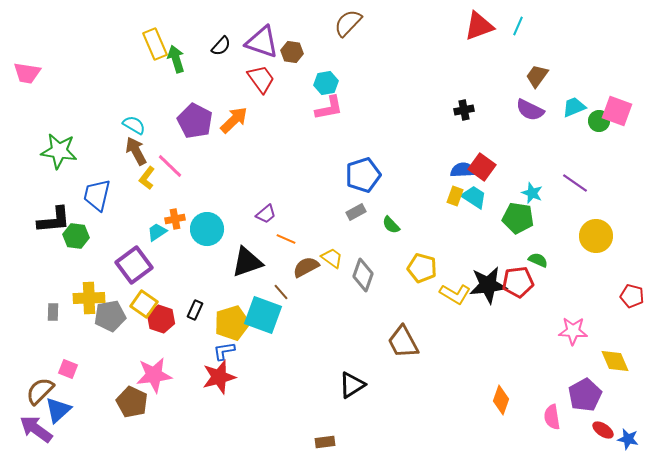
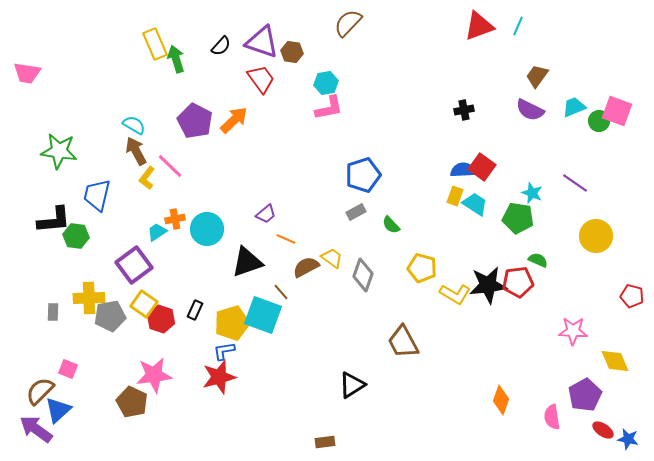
cyan trapezoid at (474, 197): moved 1 px right, 7 px down
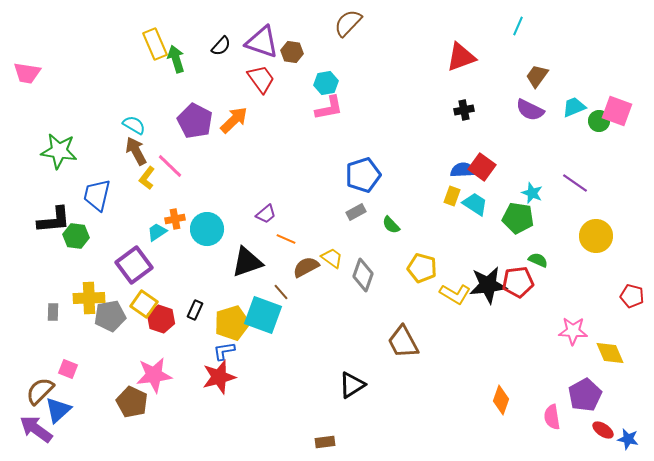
red triangle at (479, 26): moved 18 px left, 31 px down
yellow rectangle at (455, 196): moved 3 px left
yellow diamond at (615, 361): moved 5 px left, 8 px up
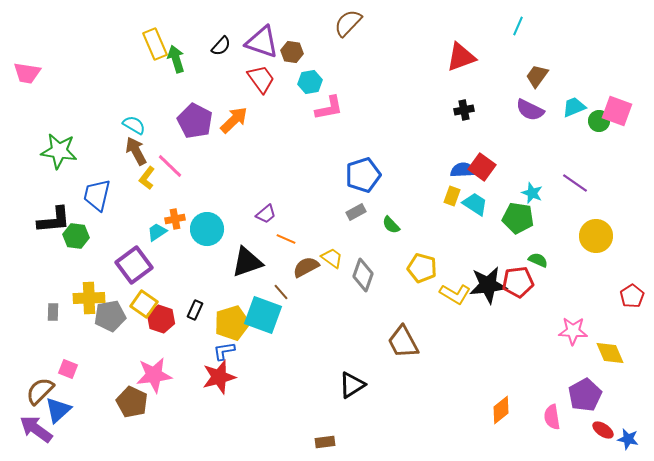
cyan hexagon at (326, 83): moved 16 px left, 1 px up
red pentagon at (632, 296): rotated 25 degrees clockwise
orange diamond at (501, 400): moved 10 px down; rotated 32 degrees clockwise
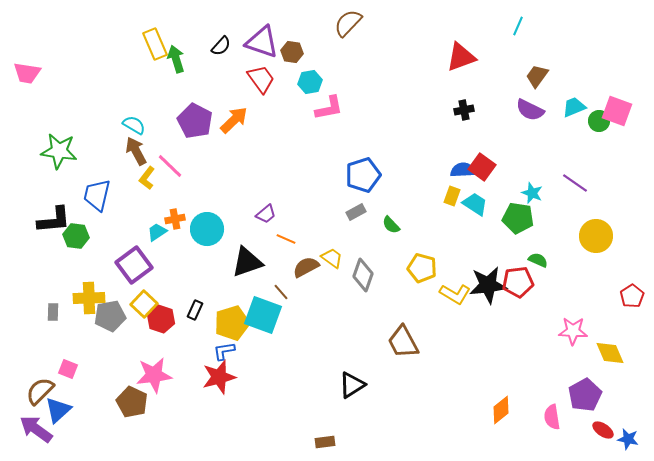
yellow square at (144, 304): rotated 8 degrees clockwise
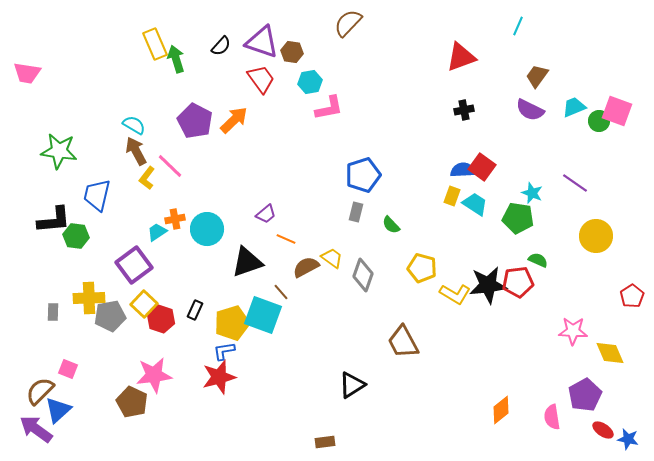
gray rectangle at (356, 212): rotated 48 degrees counterclockwise
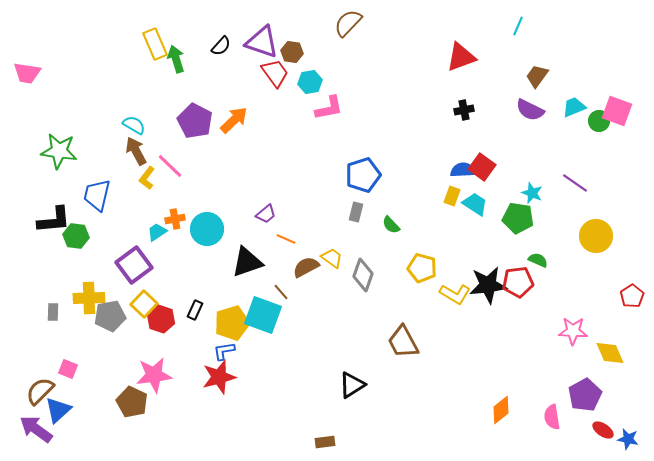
red trapezoid at (261, 79): moved 14 px right, 6 px up
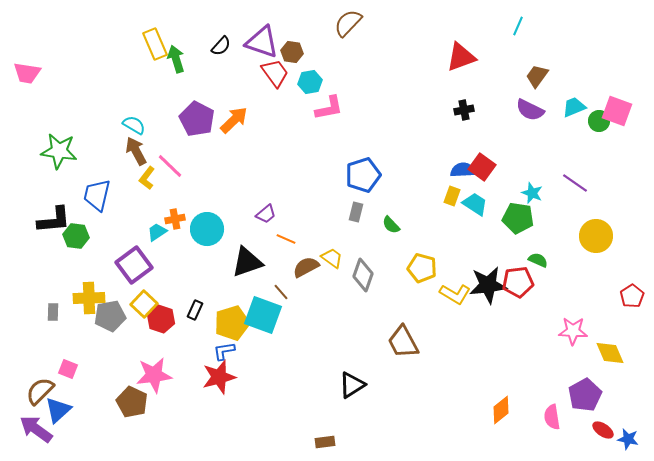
purple pentagon at (195, 121): moved 2 px right, 2 px up
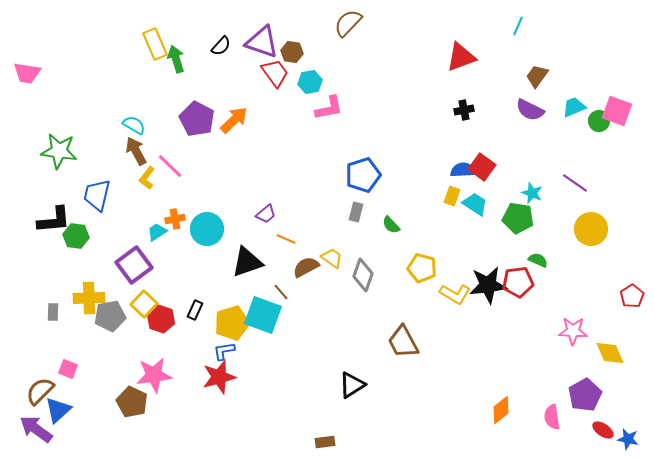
yellow circle at (596, 236): moved 5 px left, 7 px up
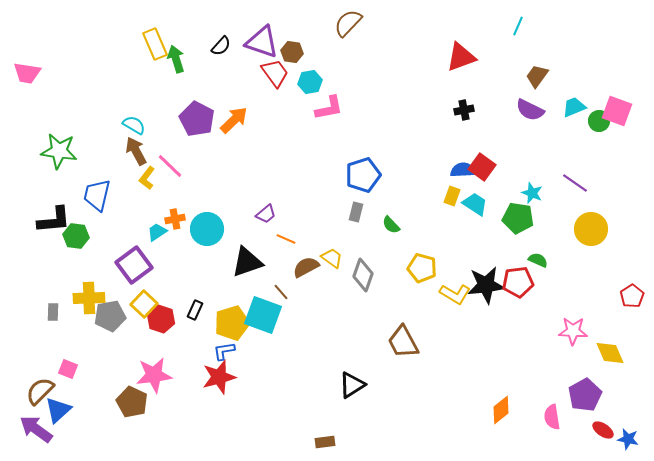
black star at (488, 285): moved 2 px left
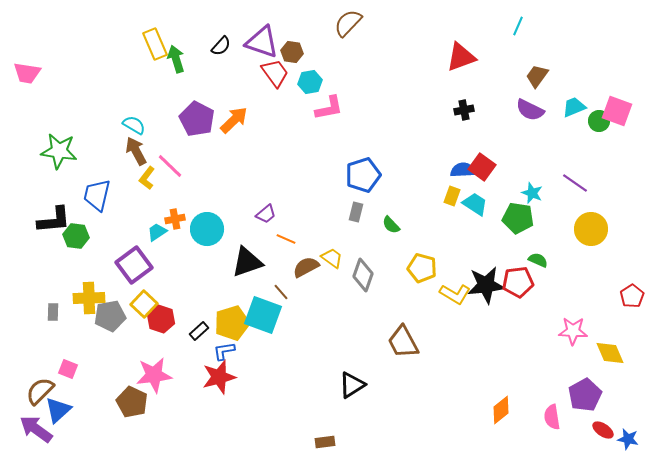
black rectangle at (195, 310): moved 4 px right, 21 px down; rotated 24 degrees clockwise
